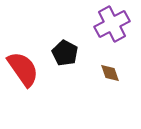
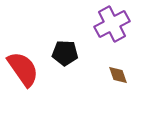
black pentagon: rotated 25 degrees counterclockwise
brown diamond: moved 8 px right, 2 px down
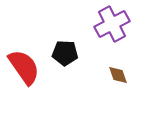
red semicircle: moved 1 px right, 2 px up
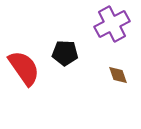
red semicircle: moved 1 px down
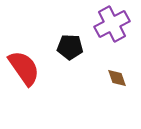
black pentagon: moved 5 px right, 6 px up
brown diamond: moved 1 px left, 3 px down
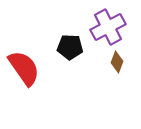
purple cross: moved 4 px left, 3 px down
brown diamond: moved 16 px up; rotated 40 degrees clockwise
